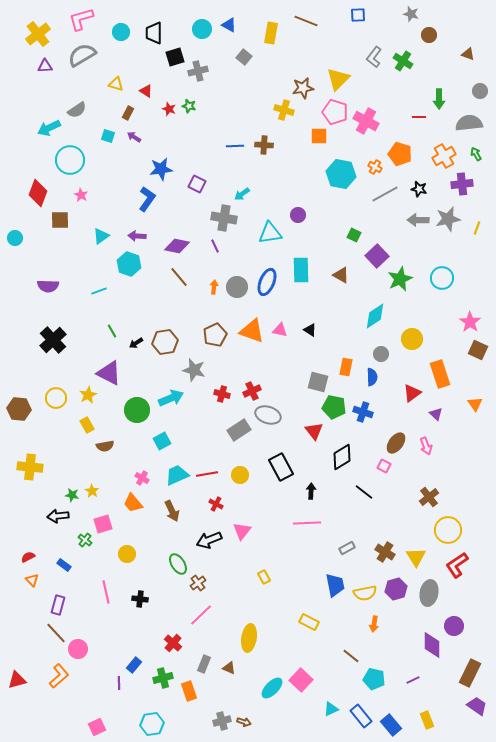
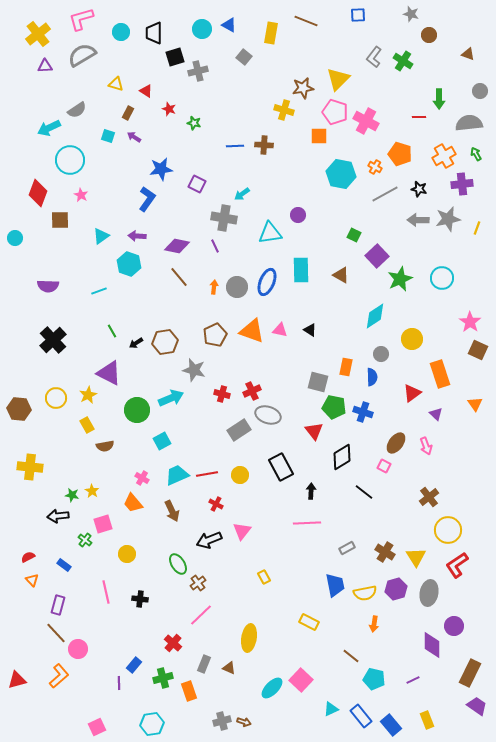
green star at (189, 106): moved 5 px right, 17 px down
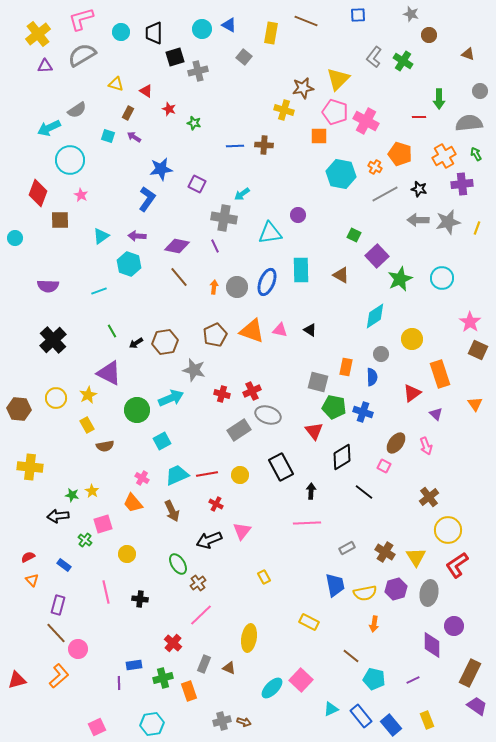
gray star at (448, 219): moved 3 px down
blue rectangle at (134, 665): rotated 42 degrees clockwise
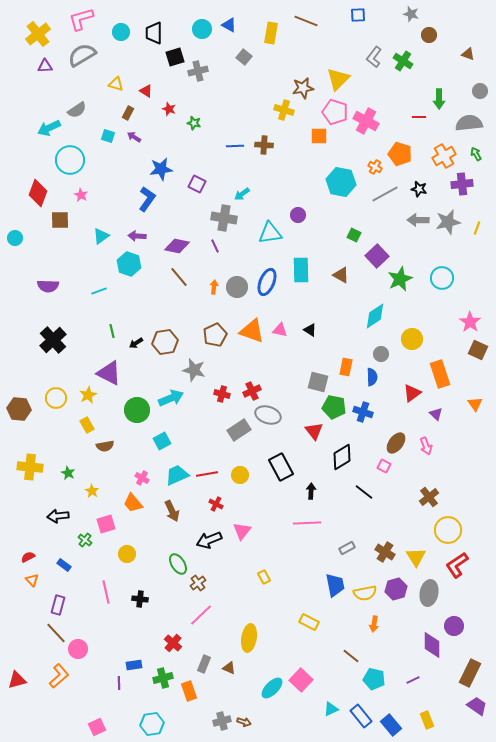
cyan hexagon at (341, 174): moved 8 px down
green line at (112, 331): rotated 16 degrees clockwise
green star at (72, 495): moved 4 px left, 22 px up; rotated 16 degrees clockwise
pink square at (103, 524): moved 3 px right
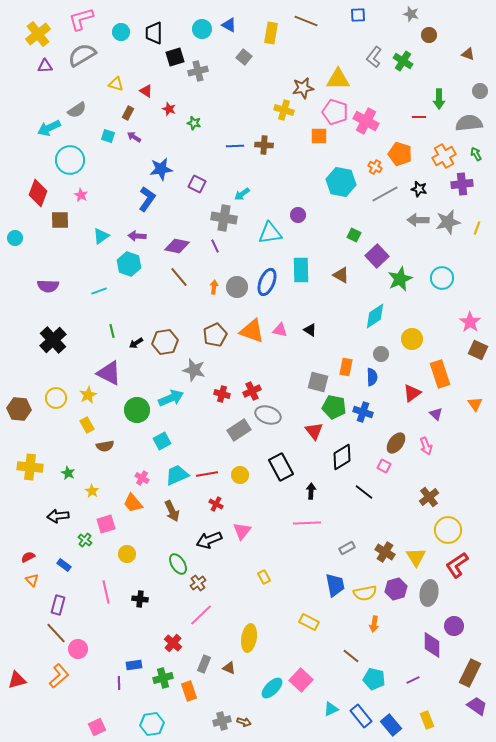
yellow triangle at (338, 79): rotated 45 degrees clockwise
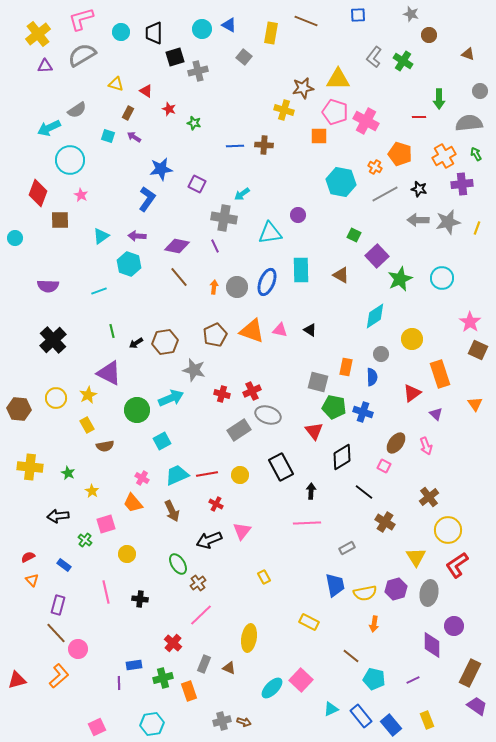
brown cross at (385, 552): moved 30 px up
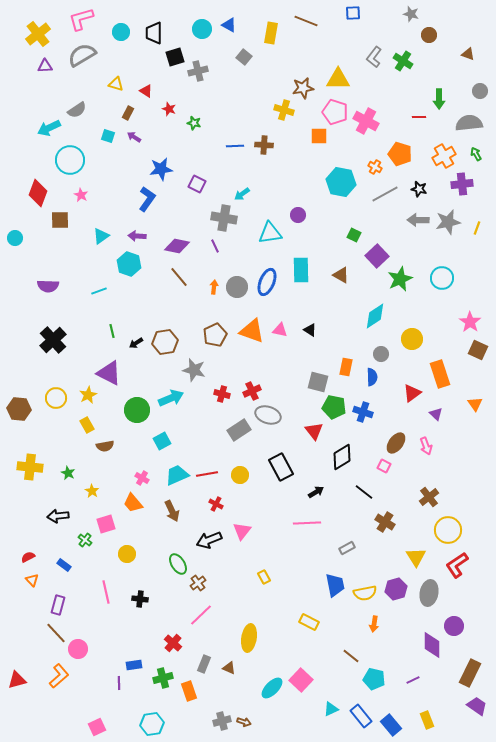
blue square at (358, 15): moved 5 px left, 2 px up
black arrow at (311, 491): moved 5 px right, 1 px down; rotated 56 degrees clockwise
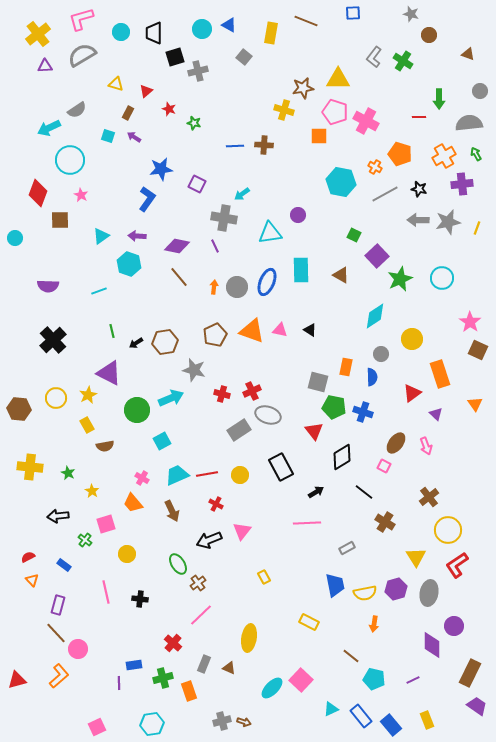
red triangle at (146, 91): rotated 48 degrees clockwise
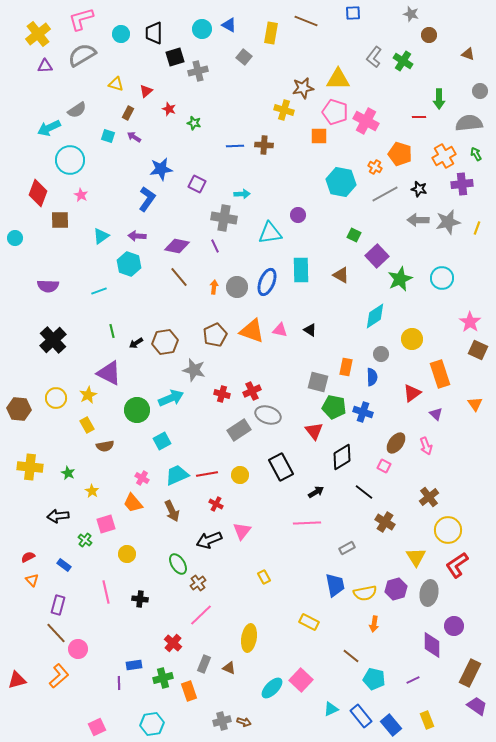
cyan circle at (121, 32): moved 2 px down
cyan arrow at (242, 194): rotated 147 degrees counterclockwise
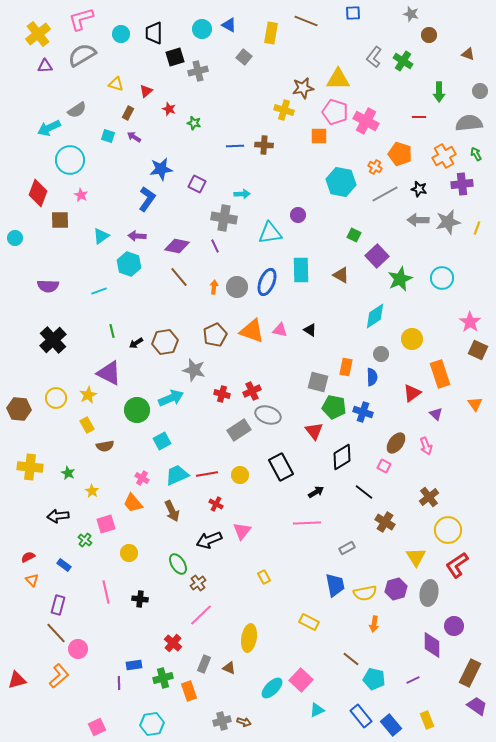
green arrow at (439, 99): moved 7 px up
yellow circle at (127, 554): moved 2 px right, 1 px up
brown line at (351, 656): moved 3 px down
cyan triangle at (331, 709): moved 14 px left, 1 px down
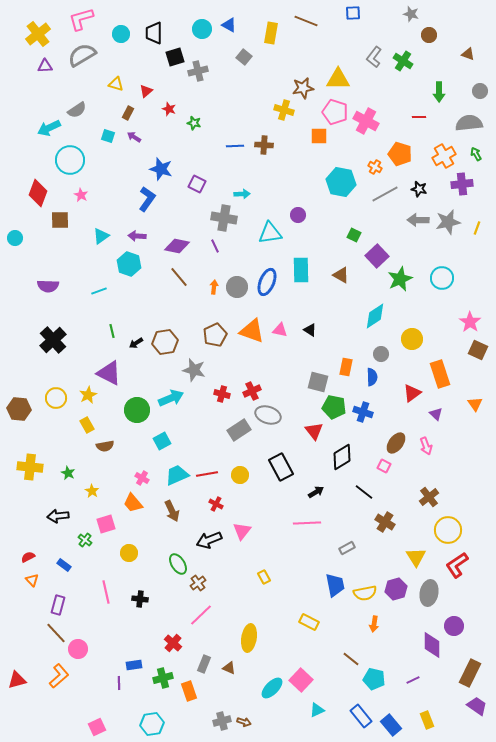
blue star at (161, 169): rotated 25 degrees clockwise
